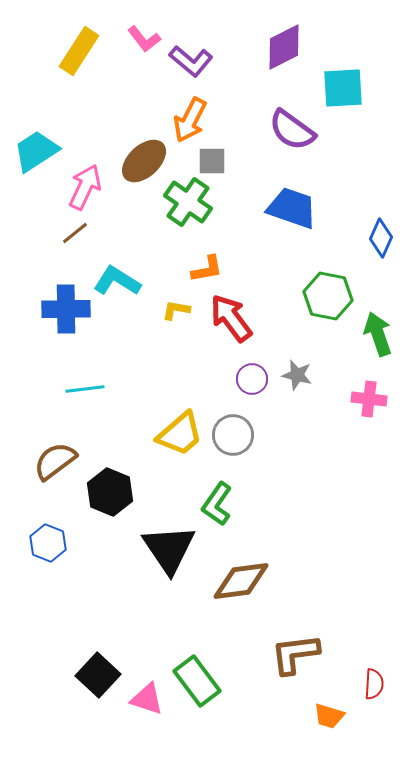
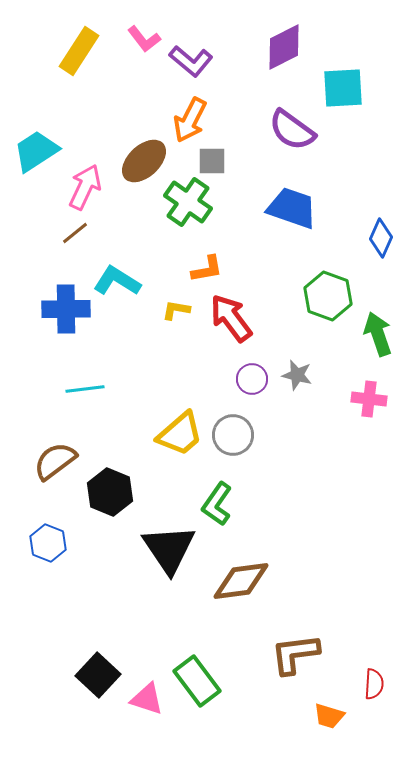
green hexagon: rotated 9 degrees clockwise
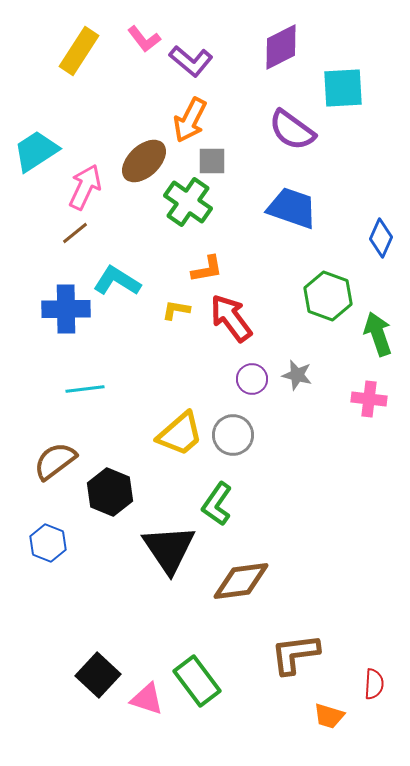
purple diamond: moved 3 px left
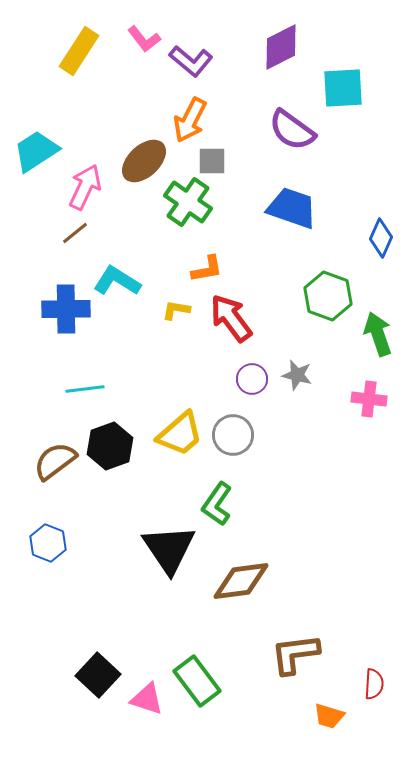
black hexagon: moved 46 px up; rotated 18 degrees clockwise
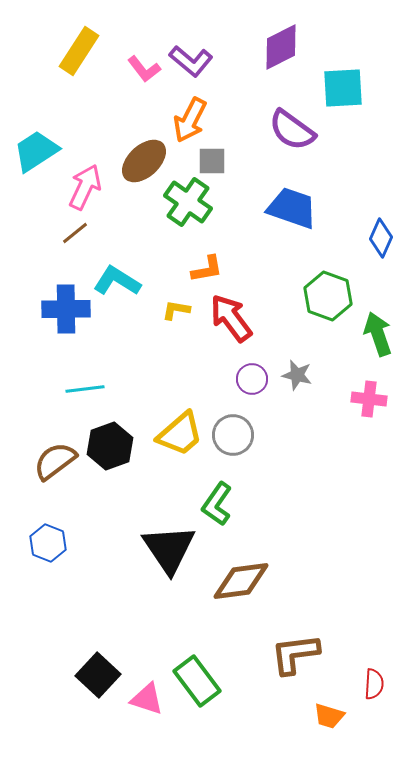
pink L-shape: moved 30 px down
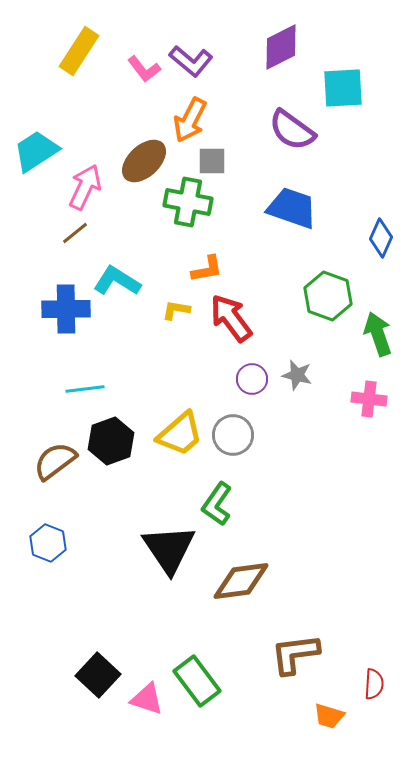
green cross: rotated 24 degrees counterclockwise
black hexagon: moved 1 px right, 5 px up
